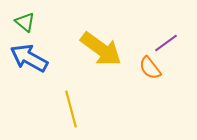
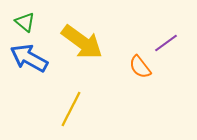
yellow arrow: moved 19 px left, 7 px up
orange semicircle: moved 10 px left, 1 px up
yellow line: rotated 42 degrees clockwise
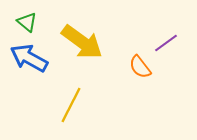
green triangle: moved 2 px right
yellow line: moved 4 px up
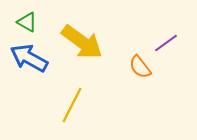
green triangle: rotated 10 degrees counterclockwise
yellow line: moved 1 px right
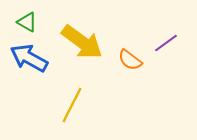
orange semicircle: moved 10 px left, 7 px up; rotated 15 degrees counterclockwise
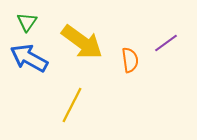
green triangle: rotated 35 degrees clockwise
orange semicircle: rotated 135 degrees counterclockwise
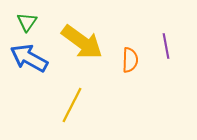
purple line: moved 3 px down; rotated 65 degrees counterclockwise
orange semicircle: rotated 10 degrees clockwise
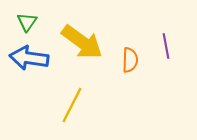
blue arrow: rotated 21 degrees counterclockwise
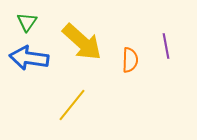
yellow arrow: rotated 6 degrees clockwise
yellow line: rotated 12 degrees clockwise
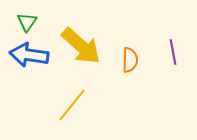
yellow arrow: moved 1 px left, 4 px down
purple line: moved 7 px right, 6 px down
blue arrow: moved 3 px up
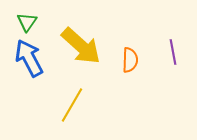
blue arrow: moved 3 px down; rotated 54 degrees clockwise
yellow line: rotated 9 degrees counterclockwise
